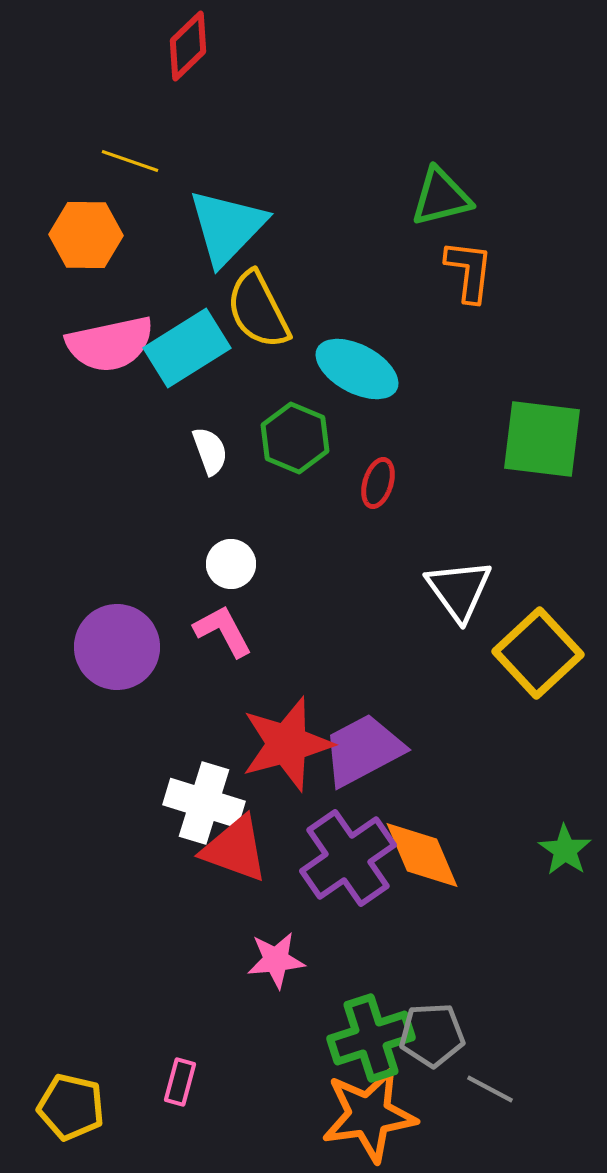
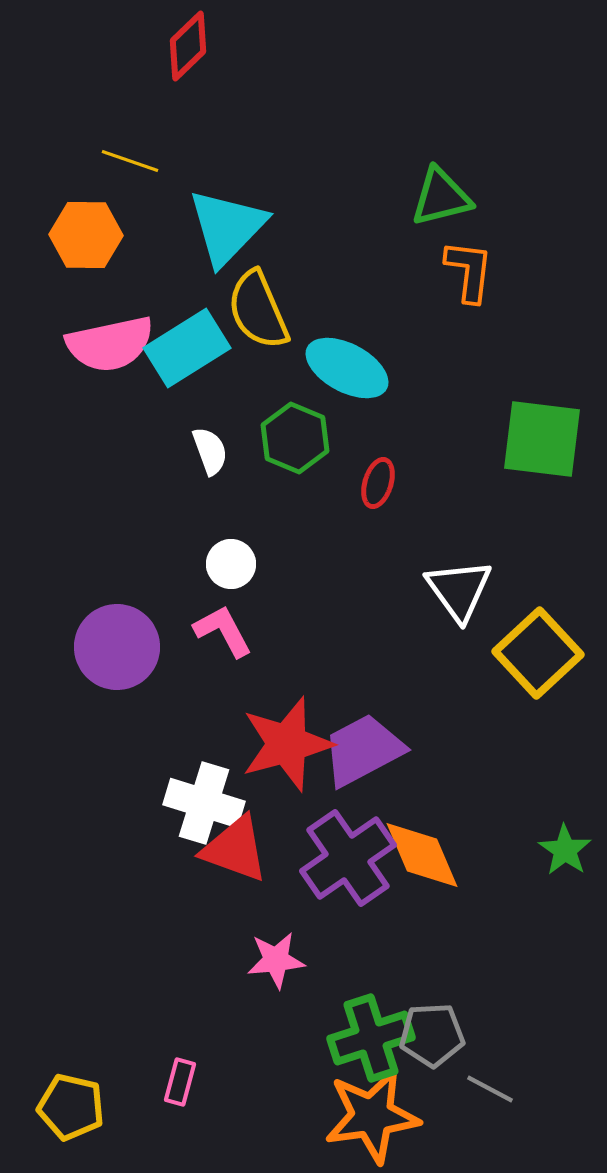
yellow semicircle: rotated 4 degrees clockwise
cyan ellipse: moved 10 px left, 1 px up
orange star: moved 3 px right, 1 px down
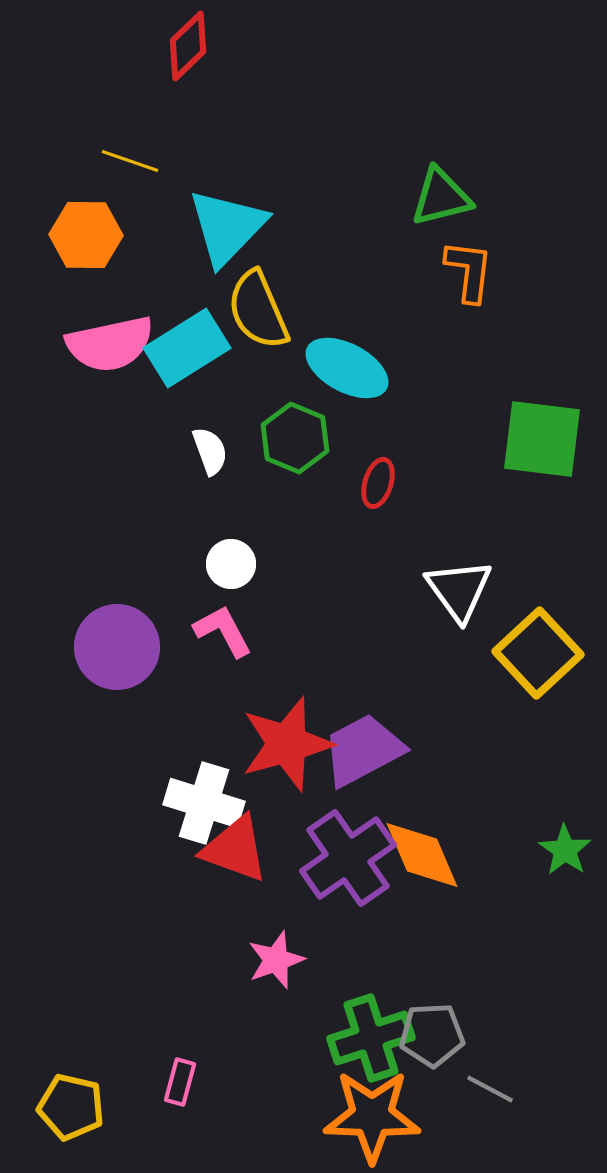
pink star: rotated 14 degrees counterclockwise
orange star: rotated 10 degrees clockwise
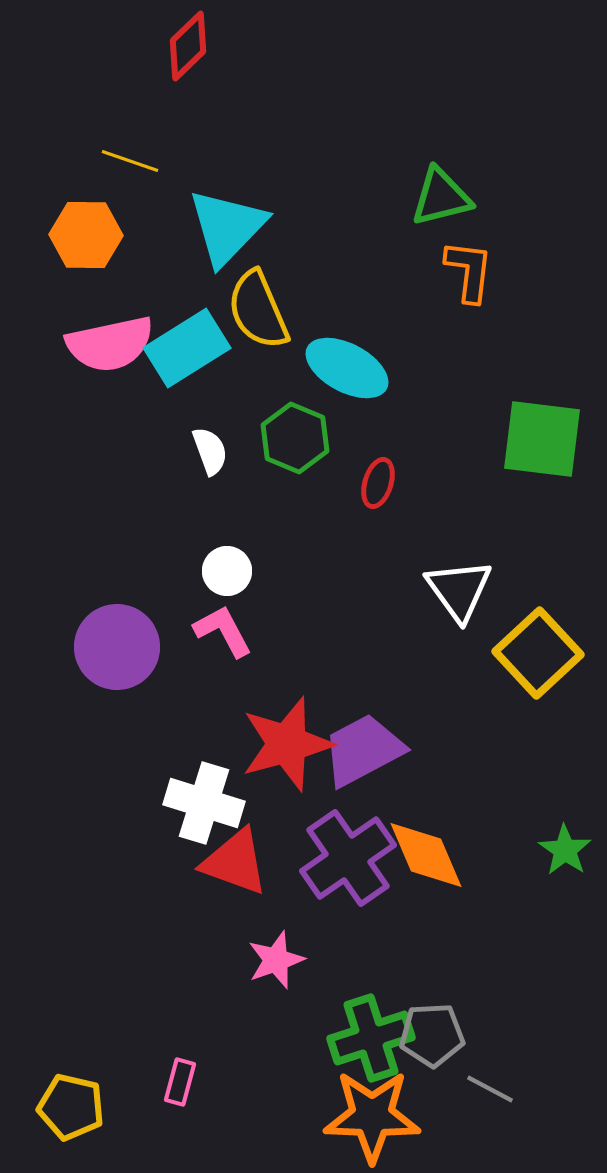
white circle: moved 4 px left, 7 px down
red triangle: moved 13 px down
orange diamond: moved 4 px right
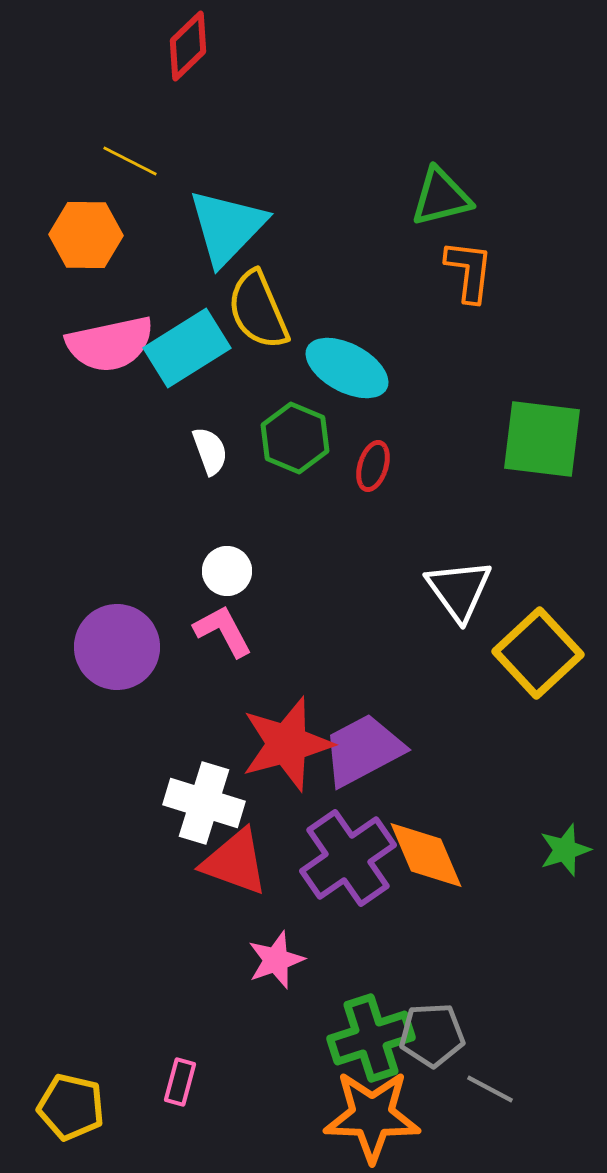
yellow line: rotated 8 degrees clockwise
red ellipse: moved 5 px left, 17 px up
green star: rotated 20 degrees clockwise
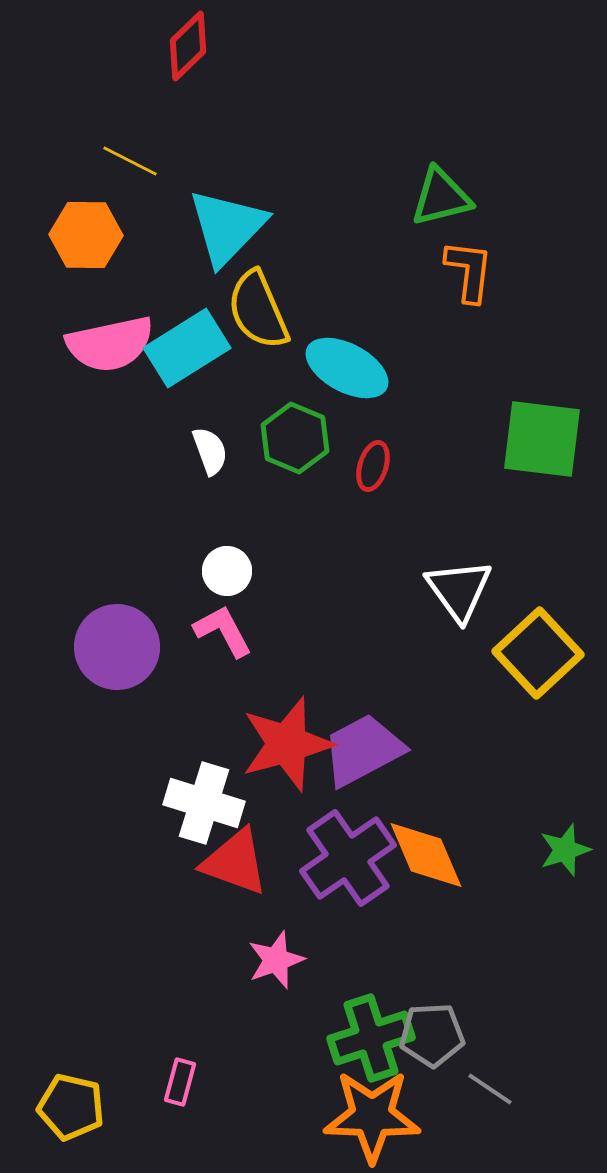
gray line: rotated 6 degrees clockwise
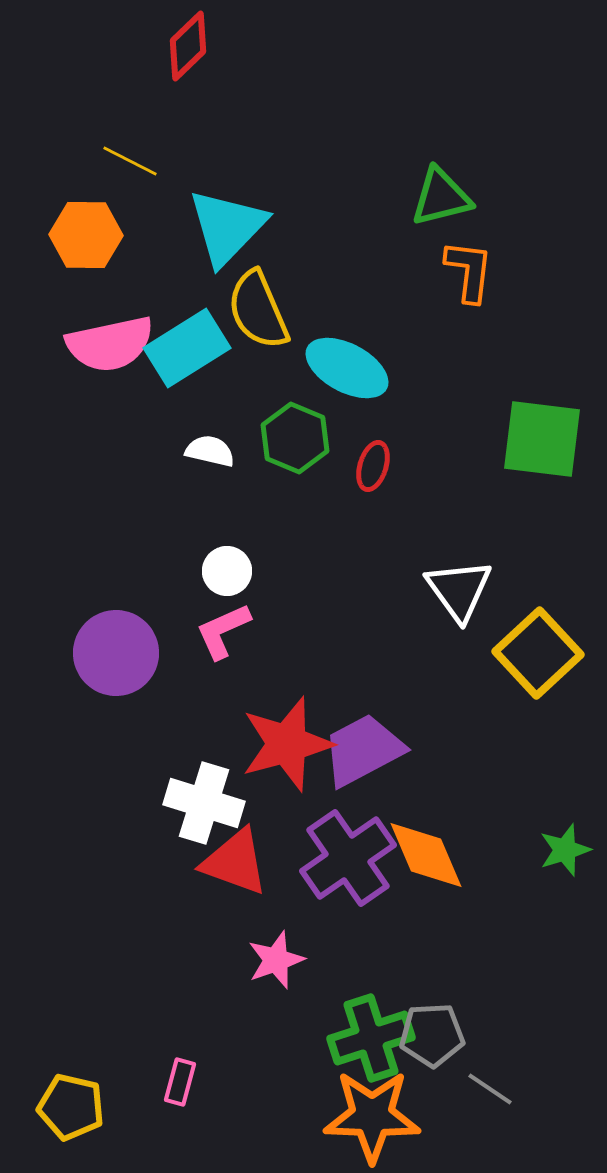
white semicircle: rotated 57 degrees counterclockwise
pink L-shape: rotated 86 degrees counterclockwise
purple circle: moved 1 px left, 6 px down
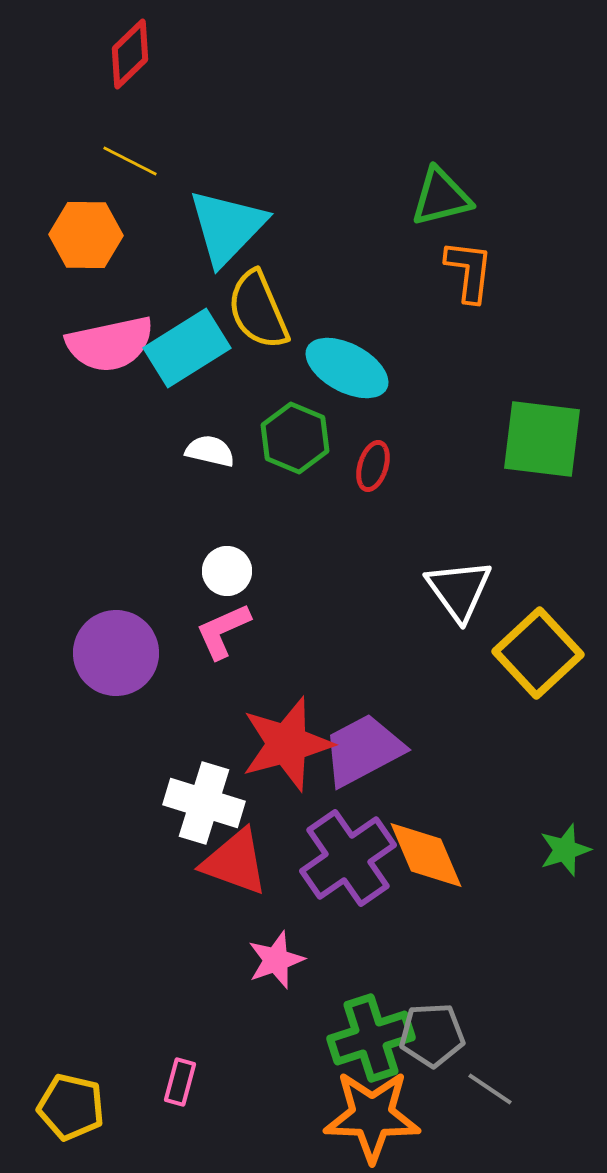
red diamond: moved 58 px left, 8 px down
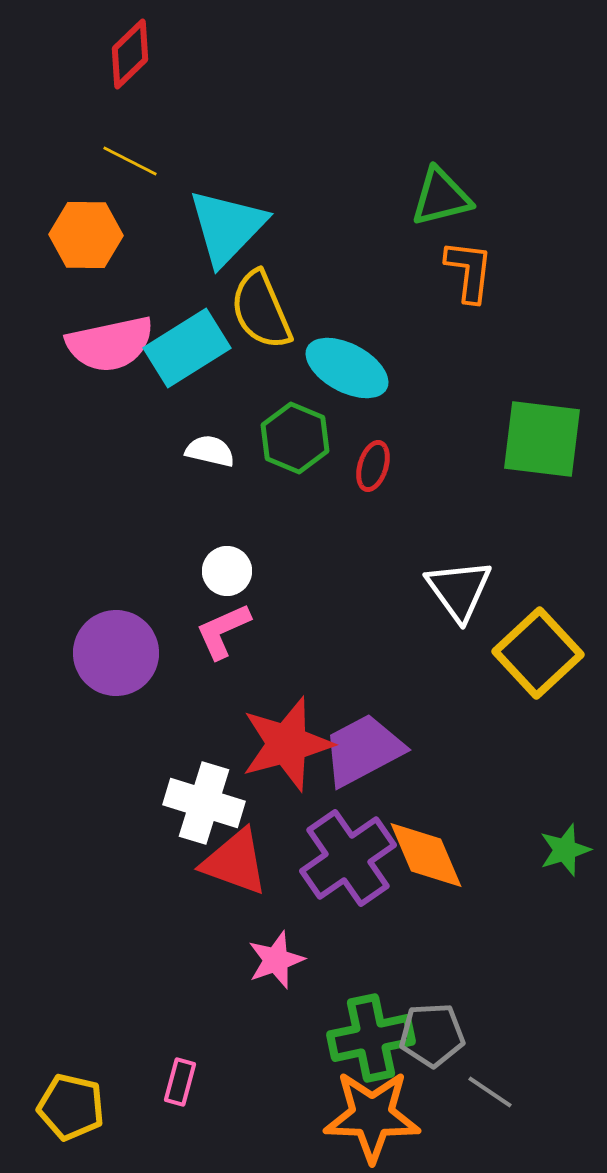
yellow semicircle: moved 3 px right
green cross: rotated 6 degrees clockwise
gray line: moved 3 px down
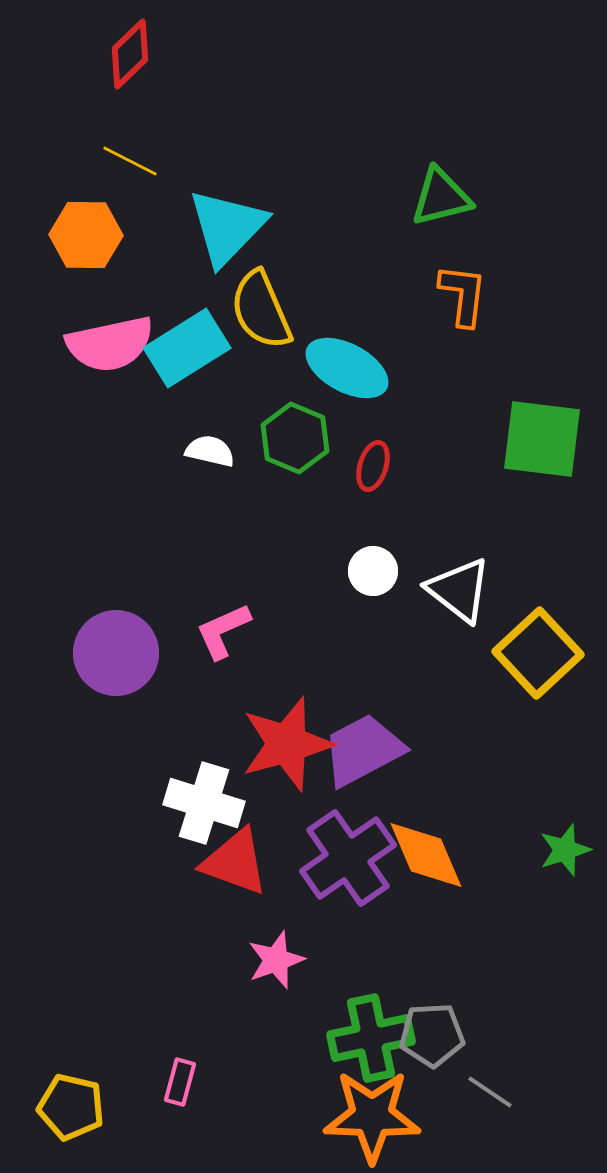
orange L-shape: moved 6 px left, 24 px down
white circle: moved 146 px right
white triangle: rotated 16 degrees counterclockwise
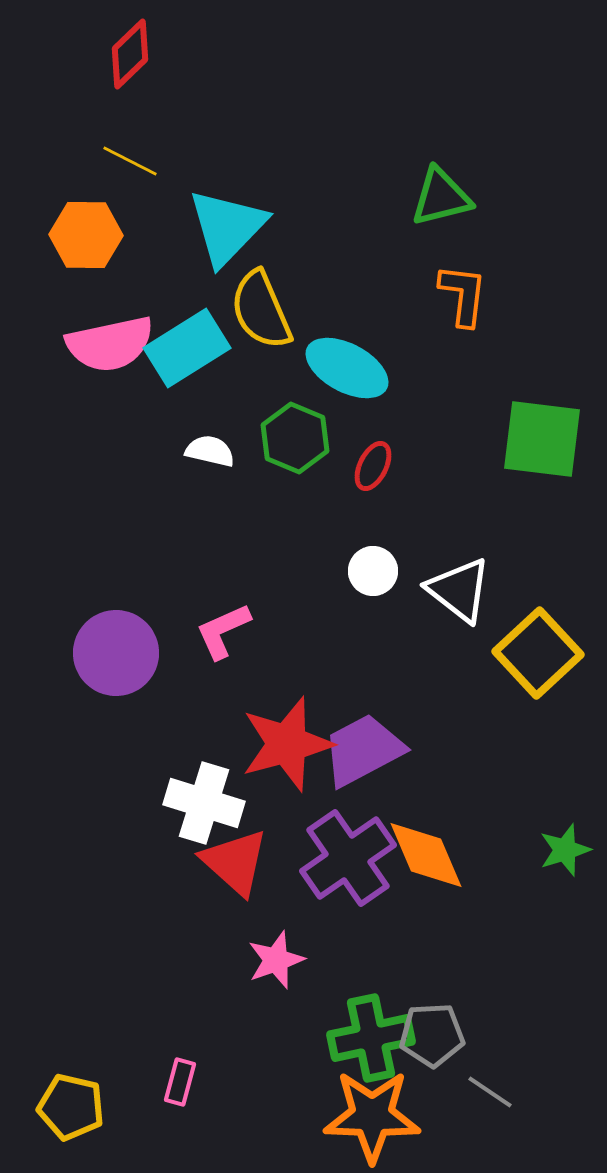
red ellipse: rotated 9 degrees clockwise
red triangle: rotated 22 degrees clockwise
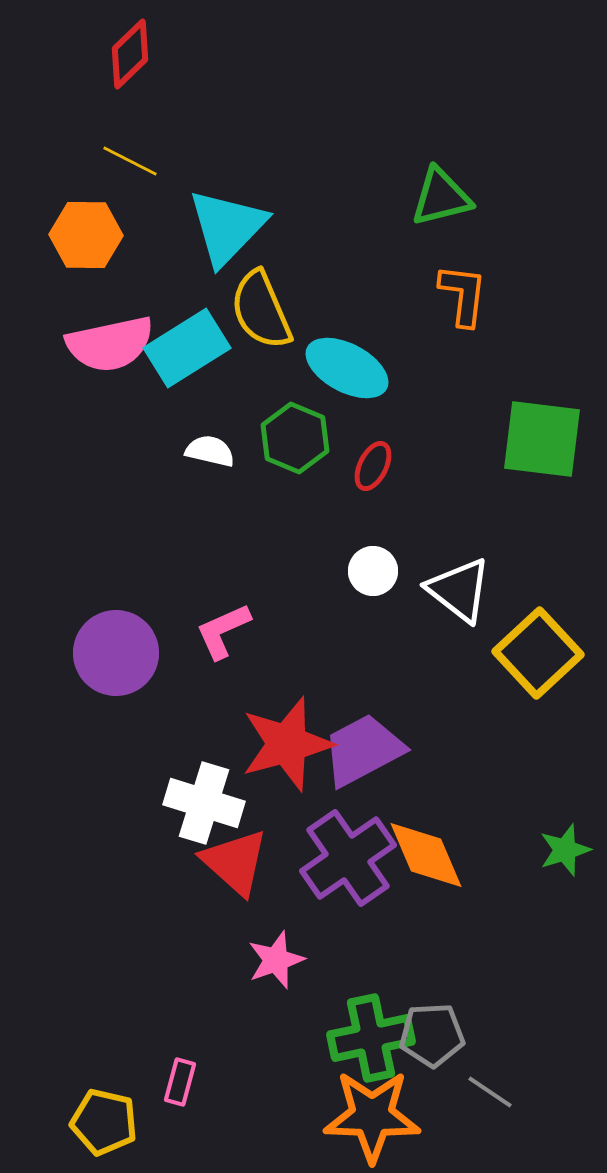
yellow pentagon: moved 33 px right, 15 px down
